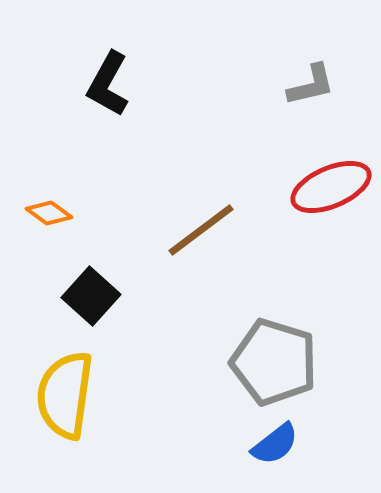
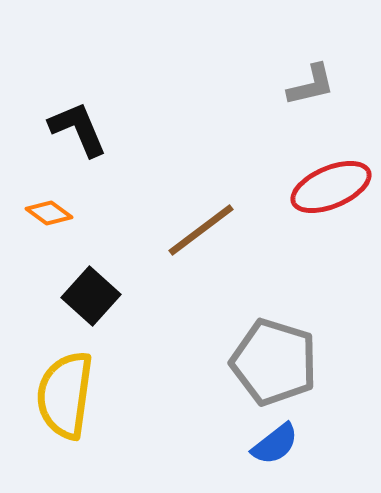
black L-shape: moved 30 px left, 45 px down; rotated 128 degrees clockwise
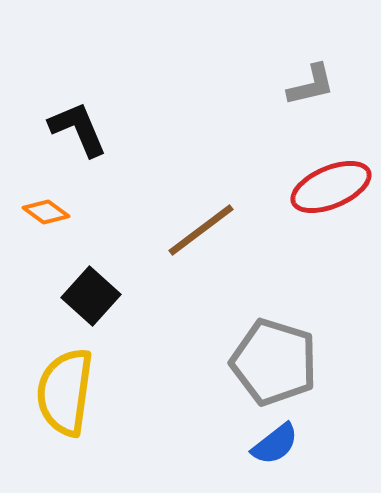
orange diamond: moved 3 px left, 1 px up
yellow semicircle: moved 3 px up
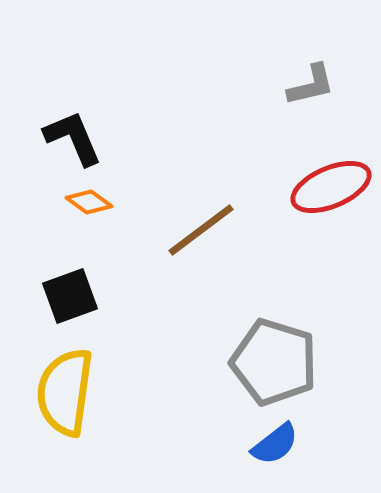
black L-shape: moved 5 px left, 9 px down
orange diamond: moved 43 px right, 10 px up
black square: moved 21 px left; rotated 28 degrees clockwise
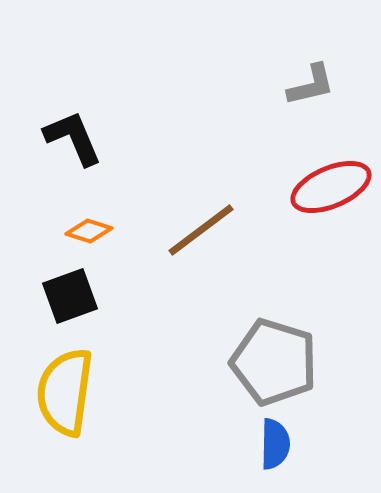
orange diamond: moved 29 px down; rotated 18 degrees counterclockwise
blue semicircle: rotated 51 degrees counterclockwise
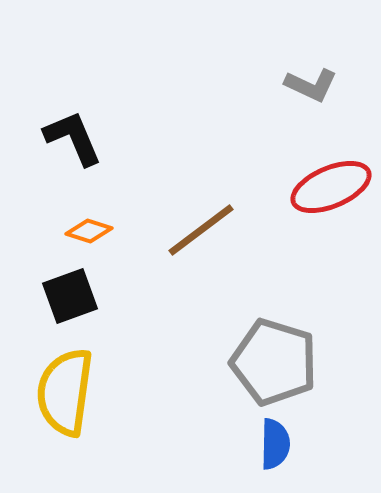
gray L-shape: rotated 38 degrees clockwise
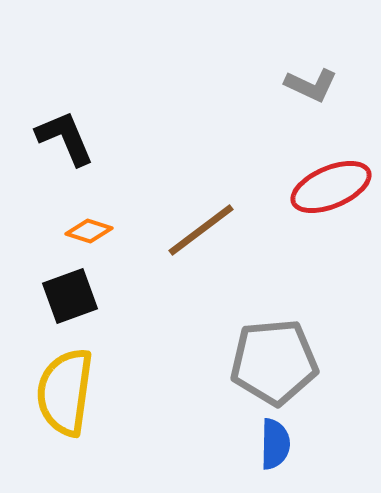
black L-shape: moved 8 px left
gray pentagon: rotated 22 degrees counterclockwise
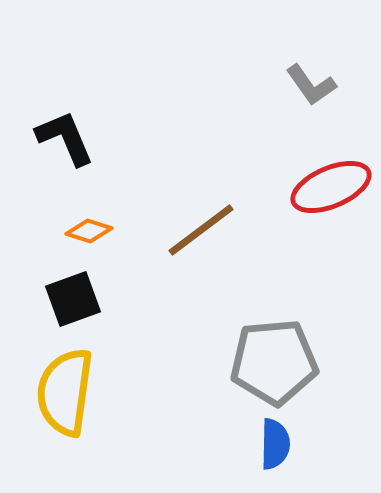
gray L-shape: rotated 30 degrees clockwise
black square: moved 3 px right, 3 px down
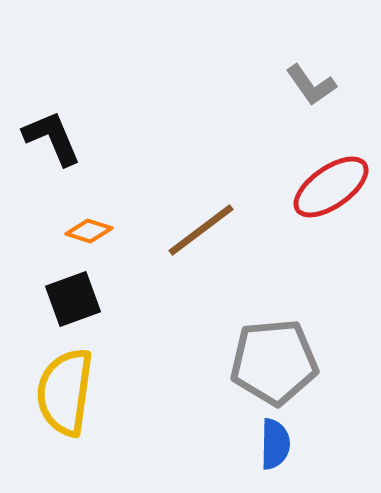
black L-shape: moved 13 px left
red ellipse: rotated 12 degrees counterclockwise
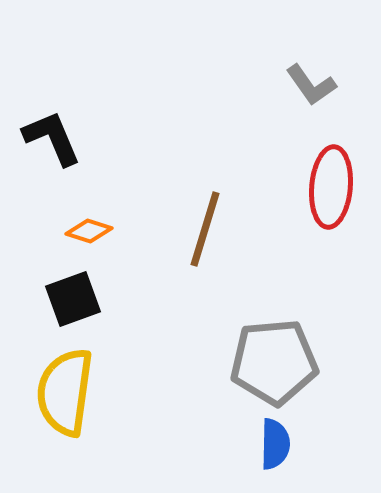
red ellipse: rotated 50 degrees counterclockwise
brown line: moved 4 px right, 1 px up; rotated 36 degrees counterclockwise
